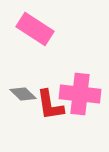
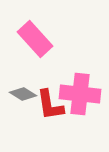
pink rectangle: moved 10 px down; rotated 15 degrees clockwise
gray diamond: rotated 12 degrees counterclockwise
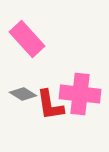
pink rectangle: moved 8 px left
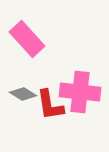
pink cross: moved 2 px up
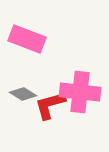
pink rectangle: rotated 27 degrees counterclockwise
red L-shape: rotated 84 degrees clockwise
